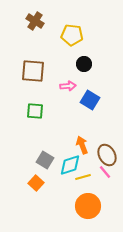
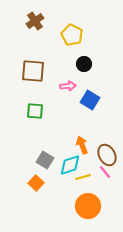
brown cross: rotated 24 degrees clockwise
yellow pentagon: rotated 20 degrees clockwise
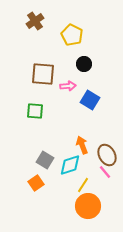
brown square: moved 10 px right, 3 px down
yellow line: moved 8 px down; rotated 42 degrees counterclockwise
orange square: rotated 14 degrees clockwise
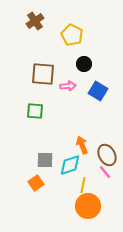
blue square: moved 8 px right, 9 px up
gray square: rotated 30 degrees counterclockwise
yellow line: rotated 21 degrees counterclockwise
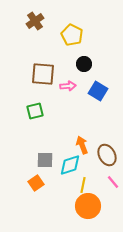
green square: rotated 18 degrees counterclockwise
pink line: moved 8 px right, 10 px down
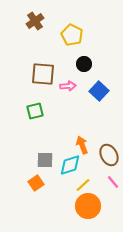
blue square: moved 1 px right; rotated 12 degrees clockwise
brown ellipse: moved 2 px right
yellow line: rotated 35 degrees clockwise
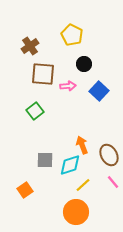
brown cross: moved 5 px left, 25 px down
green square: rotated 24 degrees counterclockwise
orange square: moved 11 px left, 7 px down
orange circle: moved 12 px left, 6 px down
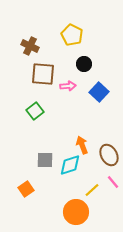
brown cross: rotated 30 degrees counterclockwise
blue square: moved 1 px down
yellow line: moved 9 px right, 5 px down
orange square: moved 1 px right, 1 px up
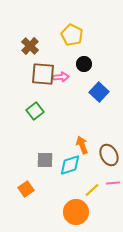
brown cross: rotated 18 degrees clockwise
pink arrow: moved 7 px left, 9 px up
pink line: moved 1 px down; rotated 56 degrees counterclockwise
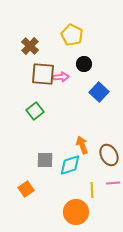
yellow line: rotated 49 degrees counterclockwise
